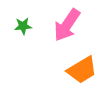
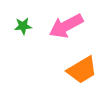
pink arrow: moved 1 px left, 1 px down; rotated 28 degrees clockwise
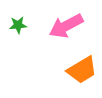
green star: moved 5 px left, 1 px up
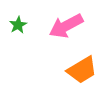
green star: rotated 24 degrees counterclockwise
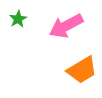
green star: moved 6 px up
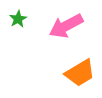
orange trapezoid: moved 2 px left, 3 px down
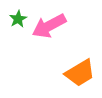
pink arrow: moved 17 px left
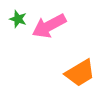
green star: rotated 24 degrees counterclockwise
